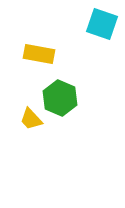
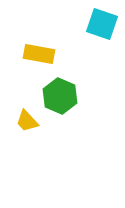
green hexagon: moved 2 px up
yellow trapezoid: moved 4 px left, 2 px down
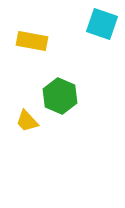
yellow rectangle: moved 7 px left, 13 px up
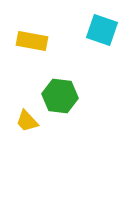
cyan square: moved 6 px down
green hexagon: rotated 16 degrees counterclockwise
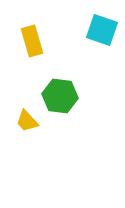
yellow rectangle: rotated 64 degrees clockwise
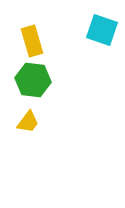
green hexagon: moved 27 px left, 16 px up
yellow trapezoid: moved 1 px right, 1 px down; rotated 100 degrees counterclockwise
